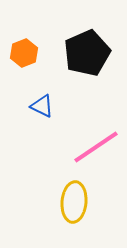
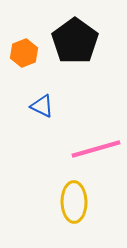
black pentagon: moved 12 px left, 12 px up; rotated 12 degrees counterclockwise
pink line: moved 2 px down; rotated 18 degrees clockwise
yellow ellipse: rotated 6 degrees counterclockwise
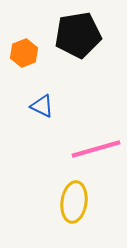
black pentagon: moved 3 px right, 6 px up; rotated 27 degrees clockwise
yellow ellipse: rotated 9 degrees clockwise
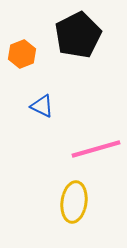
black pentagon: rotated 18 degrees counterclockwise
orange hexagon: moved 2 px left, 1 px down
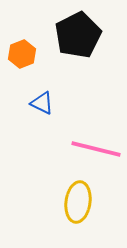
blue triangle: moved 3 px up
pink line: rotated 30 degrees clockwise
yellow ellipse: moved 4 px right
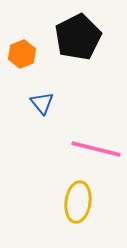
black pentagon: moved 2 px down
blue triangle: rotated 25 degrees clockwise
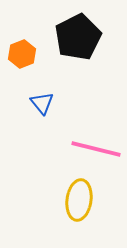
yellow ellipse: moved 1 px right, 2 px up
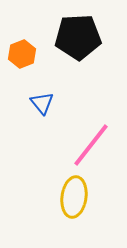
black pentagon: rotated 24 degrees clockwise
pink line: moved 5 px left, 4 px up; rotated 66 degrees counterclockwise
yellow ellipse: moved 5 px left, 3 px up
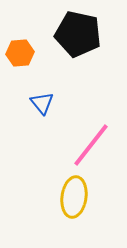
black pentagon: moved 3 px up; rotated 15 degrees clockwise
orange hexagon: moved 2 px left, 1 px up; rotated 16 degrees clockwise
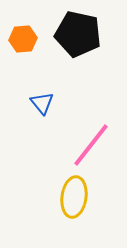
orange hexagon: moved 3 px right, 14 px up
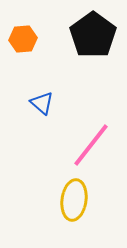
black pentagon: moved 15 px right, 1 px down; rotated 24 degrees clockwise
blue triangle: rotated 10 degrees counterclockwise
yellow ellipse: moved 3 px down
